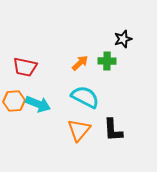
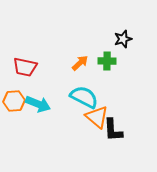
cyan semicircle: moved 1 px left
orange triangle: moved 18 px right, 13 px up; rotated 30 degrees counterclockwise
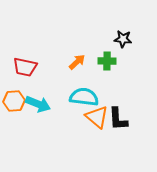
black star: rotated 24 degrees clockwise
orange arrow: moved 3 px left, 1 px up
cyan semicircle: rotated 20 degrees counterclockwise
black L-shape: moved 5 px right, 11 px up
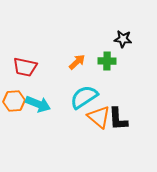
cyan semicircle: rotated 40 degrees counterclockwise
orange triangle: moved 2 px right
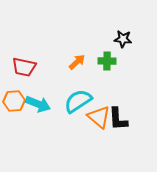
red trapezoid: moved 1 px left
cyan semicircle: moved 6 px left, 4 px down
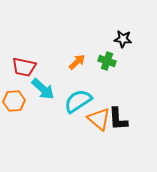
green cross: rotated 18 degrees clockwise
cyan arrow: moved 5 px right, 15 px up; rotated 20 degrees clockwise
orange triangle: moved 2 px down
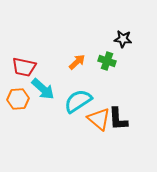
orange hexagon: moved 4 px right, 2 px up
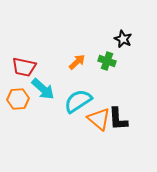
black star: rotated 18 degrees clockwise
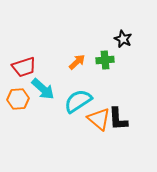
green cross: moved 2 px left, 1 px up; rotated 24 degrees counterclockwise
red trapezoid: rotated 30 degrees counterclockwise
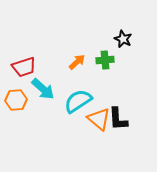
orange hexagon: moved 2 px left, 1 px down
